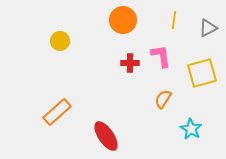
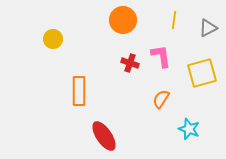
yellow circle: moved 7 px left, 2 px up
red cross: rotated 18 degrees clockwise
orange semicircle: moved 2 px left
orange rectangle: moved 22 px right, 21 px up; rotated 48 degrees counterclockwise
cyan star: moved 2 px left; rotated 10 degrees counterclockwise
red ellipse: moved 2 px left
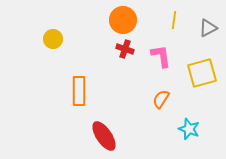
red cross: moved 5 px left, 14 px up
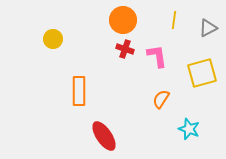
pink L-shape: moved 4 px left
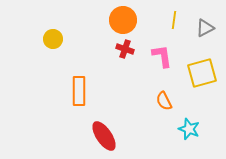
gray triangle: moved 3 px left
pink L-shape: moved 5 px right
orange semicircle: moved 3 px right, 2 px down; rotated 60 degrees counterclockwise
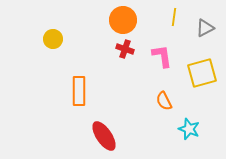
yellow line: moved 3 px up
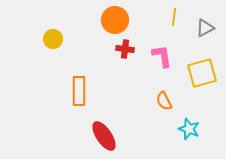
orange circle: moved 8 px left
red cross: rotated 12 degrees counterclockwise
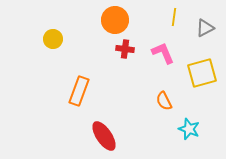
pink L-shape: moved 1 px right, 3 px up; rotated 15 degrees counterclockwise
orange rectangle: rotated 20 degrees clockwise
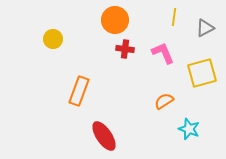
orange semicircle: rotated 84 degrees clockwise
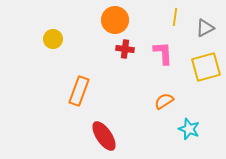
yellow line: moved 1 px right
pink L-shape: rotated 20 degrees clockwise
yellow square: moved 4 px right, 6 px up
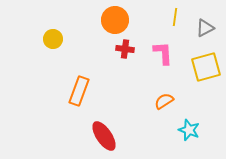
cyan star: moved 1 px down
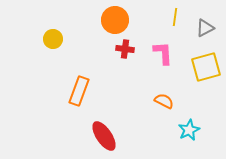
orange semicircle: rotated 60 degrees clockwise
cyan star: rotated 25 degrees clockwise
